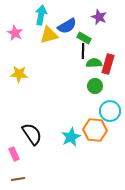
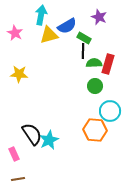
cyan star: moved 22 px left, 3 px down
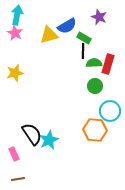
cyan arrow: moved 24 px left
yellow star: moved 4 px left, 1 px up; rotated 18 degrees counterclockwise
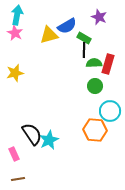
black line: moved 1 px right, 1 px up
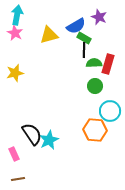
blue semicircle: moved 9 px right
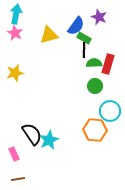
cyan arrow: moved 1 px left, 1 px up
blue semicircle: rotated 24 degrees counterclockwise
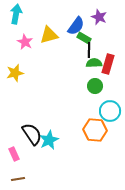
pink star: moved 10 px right, 9 px down
black line: moved 5 px right
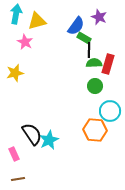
yellow triangle: moved 12 px left, 14 px up
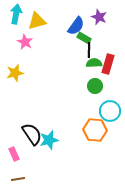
cyan star: rotated 12 degrees clockwise
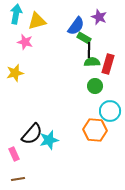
pink star: rotated 14 degrees counterclockwise
green semicircle: moved 2 px left, 1 px up
black semicircle: rotated 75 degrees clockwise
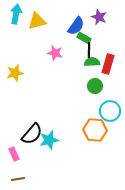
pink star: moved 30 px right, 11 px down
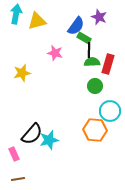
yellow star: moved 7 px right
